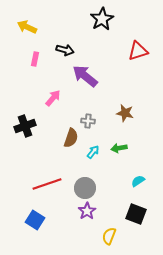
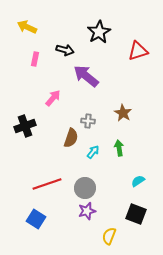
black star: moved 3 px left, 13 px down
purple arrow: moved 1 px right
brown star: moved 2 px left; rotated 18 degrees clockwise
green arrow: rotated 91 degrees clockwise
purple star: rotated 18 degrees clockwise
blue square: moved 1 px right, 1 px up
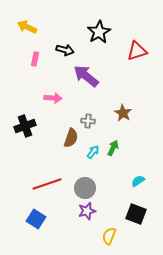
red triangle: moved 1 px left
pink arrow: rotated 54 degrees clockwise
green arrow: moved 6 px left; rotated 35 degrees clockwise
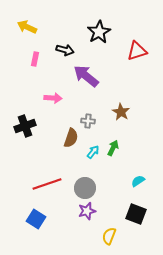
brown star: moved 2 px left, 1 px up
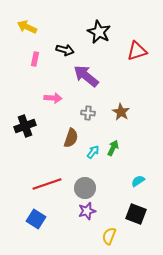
black star: rotated 15 degrees counterclockwise
gray cross: moved 8 px up
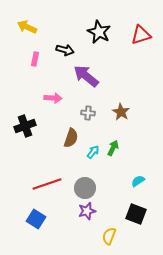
red triangle: moved 4 px right, 16 px up
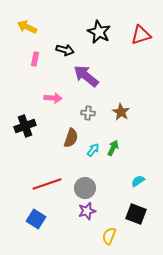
cyan arrow: moved 2 px up
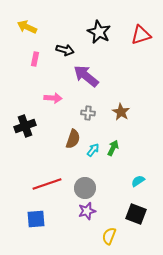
brown semicircle: moved 2 px right, 1 px down
blue square: rotated 36 degrees counterclockwise
